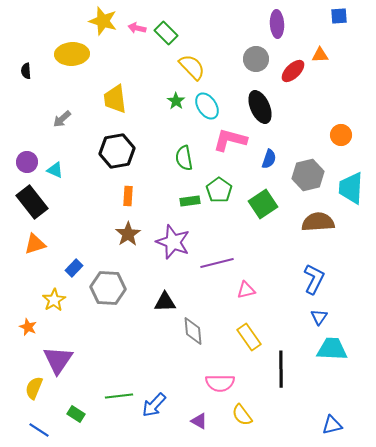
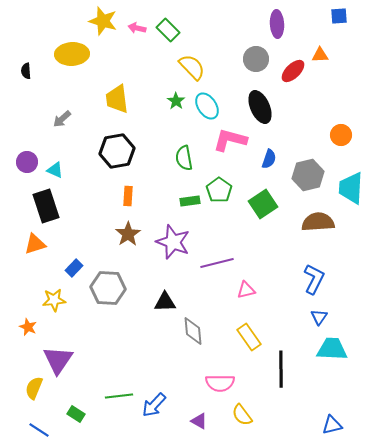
green rectangle at (166, 33): moved 2 px right, 3 px up
yellow trapezoid at (115, 99): moved 2 px right
black rectangle at (32, 202): moved 14 px right, 4 px down; rotated 20 degrees clockwise
yellow star at (54, 300): rotated 25 degrees clockwise
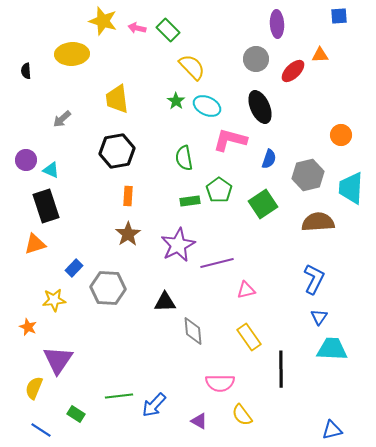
cyan ellipse at (207, 106): rotated 32 degrees counterclockwise
purple circle at (27, 162): moved 1 px left, 2 px up
cyan triangle at (55, 170): moved 4 px left
purple star at (173, 242): moved 5 px right, 3 px down; rotated 24 degrees clockwise
blue triangle at (332, 425): moved 5 px down
blue line at (39, 430): moved 2 px right
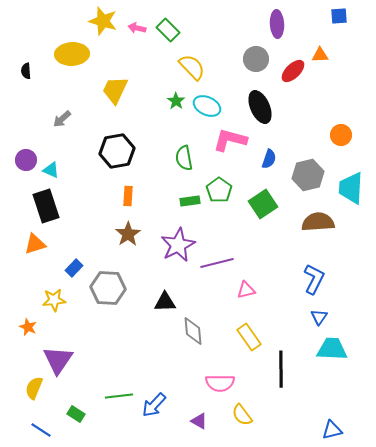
yellow trapezoid at (117, 99): moved 2 px left, 9 px up; rotated 32 degrees clockwise
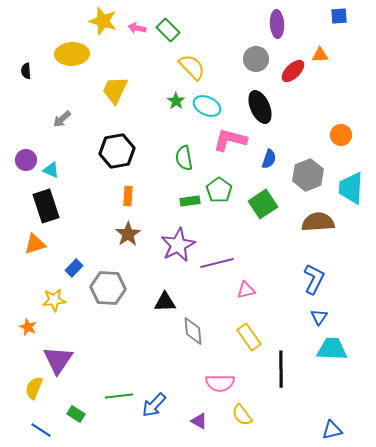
gray hexagon at (308, 175): rotated 8 degrees counterclockwise
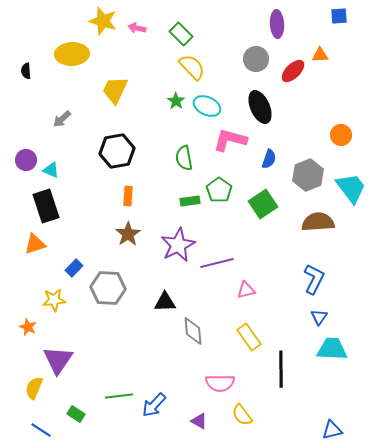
green rectangle at (168, 30): moved 13 px right, 4 px down
cyan trapezoid at (351, 188): rotated 140 degrees clockwise
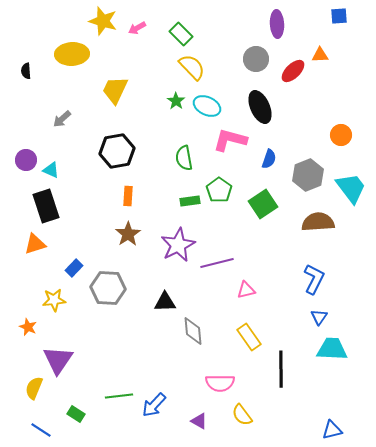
pink arrow at (137, 28): rotated 42 degrees counterclockwise
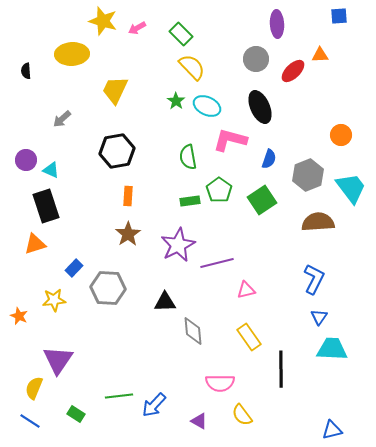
green semicircle at (184, 158): moved 4 px right, 1 px up
green square at (263, 204): moved 1 px left, 4 px up
orange star at (28, 327): moved 9 px left, 11 px up
blue line at (41, 430): moved 11 px left, 9 px up
